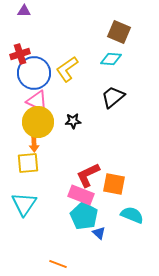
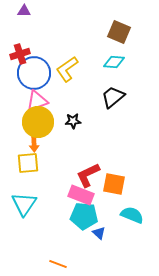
cyan diamond: moved 3 px right, 3 px down
pink triangle: rotated 45 degrees counterclockwise
cyan pentagon: rotated 24 degrees counterclockwise
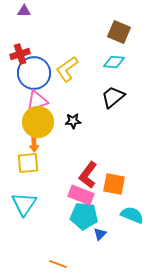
red L-shape: rotated 28 degrees counterclockwise
blue triangle: moved 1 px right, 1 px down; rotated 32 degrees clockwise
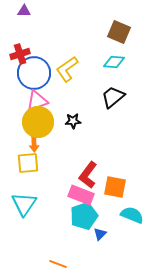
orange square: moved 1 px right, 3 px down
cyan pentagon: rotated 24 degrees counterclockwise
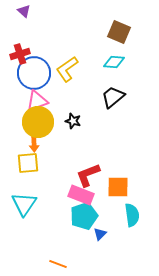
purple triangle: rotated 40 degrees clockwise
black star: rotated 21 degrees clockwise
red L-shape: rotated 32 degrees clockwise
orange square: moved 3 px right; rotated 10 degrees counterclockwise
cyan semicircle: rotated 60 degrees clockwise
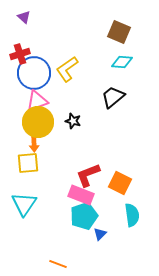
purple triangle: moved 6 px down
cyan diamond: moved 8 px right
orange square: moved 2 px right, 4 px up; rotated 25 degrees clockwise
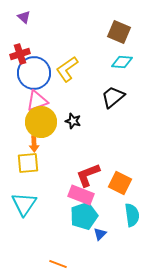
yellow circle: moved 3 px right
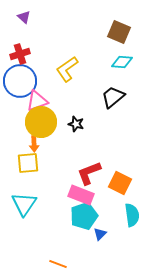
blue circle: moved 14 px left, 8 px down
black star: moved 3 px right, 3 px down
red L-shape: moved 1 px right, 2 px up
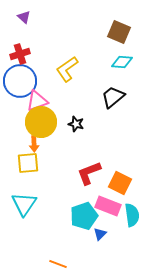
pink rectangle: moved 27 px right, 11 px down
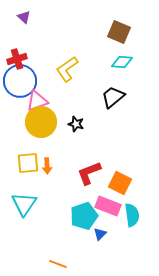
red cross: moved 3 px left, 5 px down
orange arrow: moved 13 px right, 22 px down
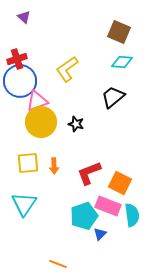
orange arrow: moved 7 px right
